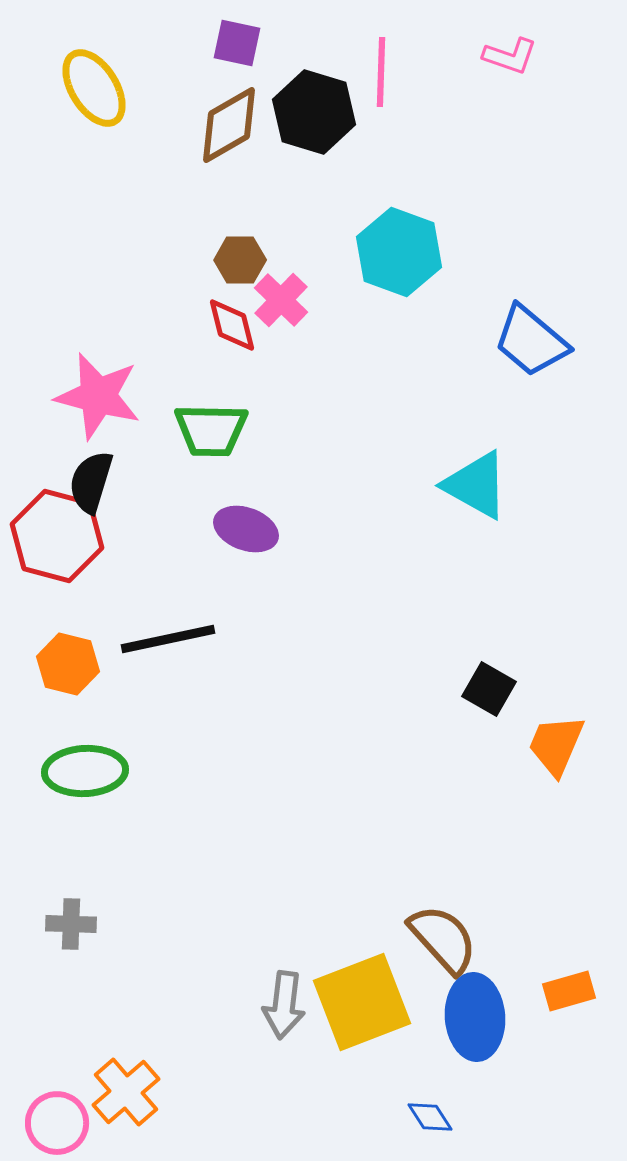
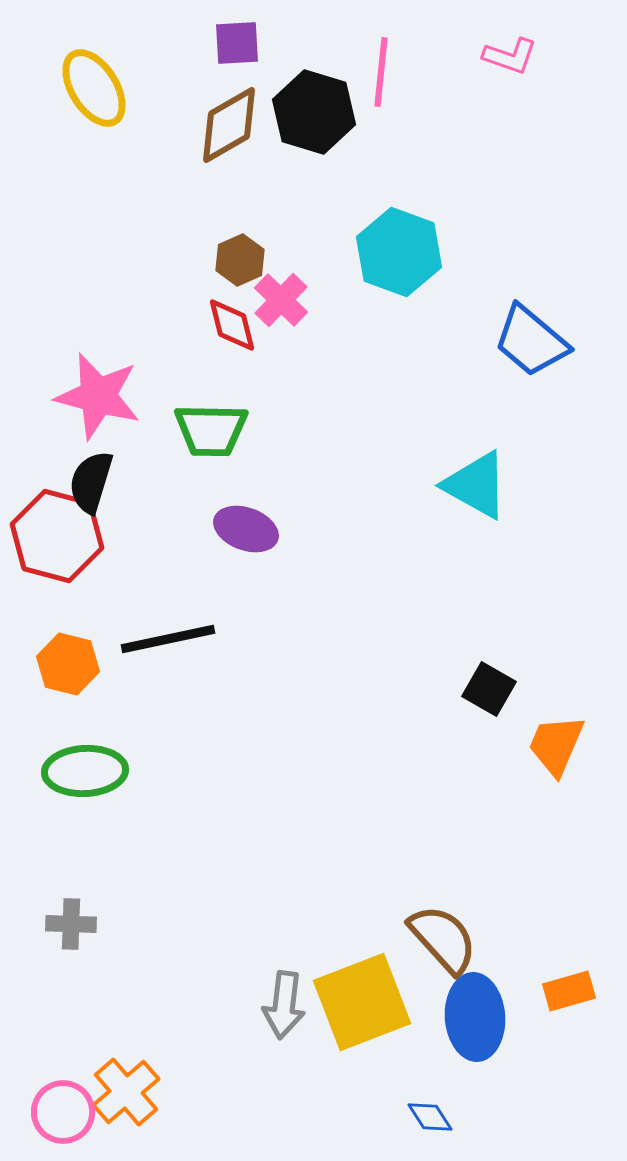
purple square: rotated 15 degrees counterclockwise
pink line: rotated 4 degrees clockwise
brown hexagon: rotated 24 degrees counterclockwise
pink circle: moved 6 px right, 11 px up
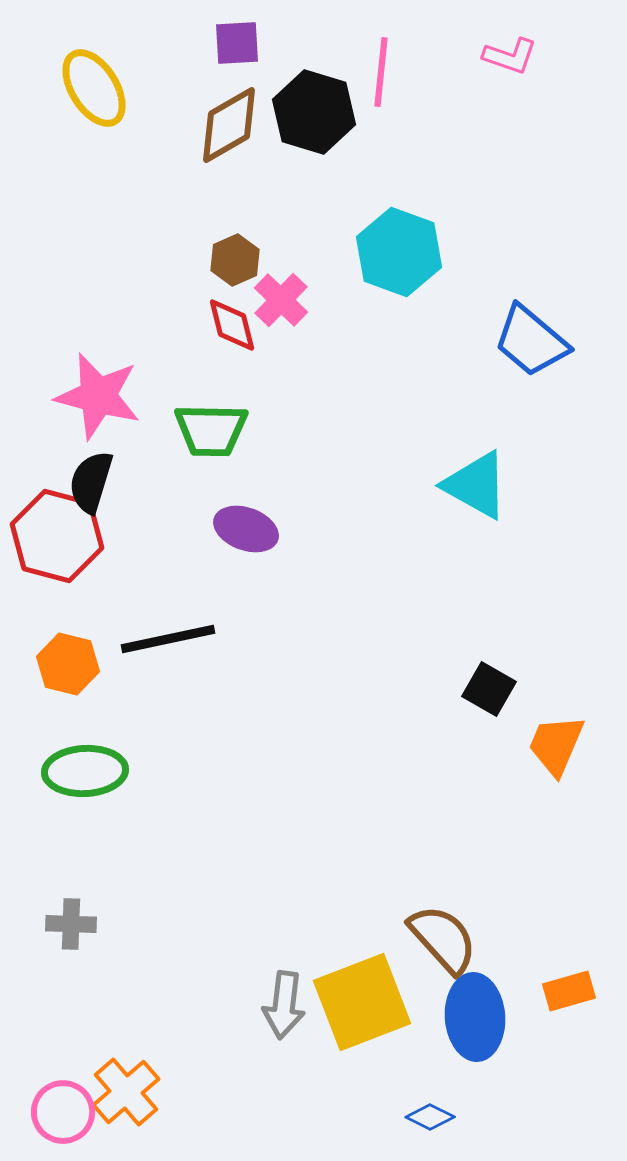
brown hexagon: moved 5 px left
blue diamond: rotated 30 degrees counterclockwise
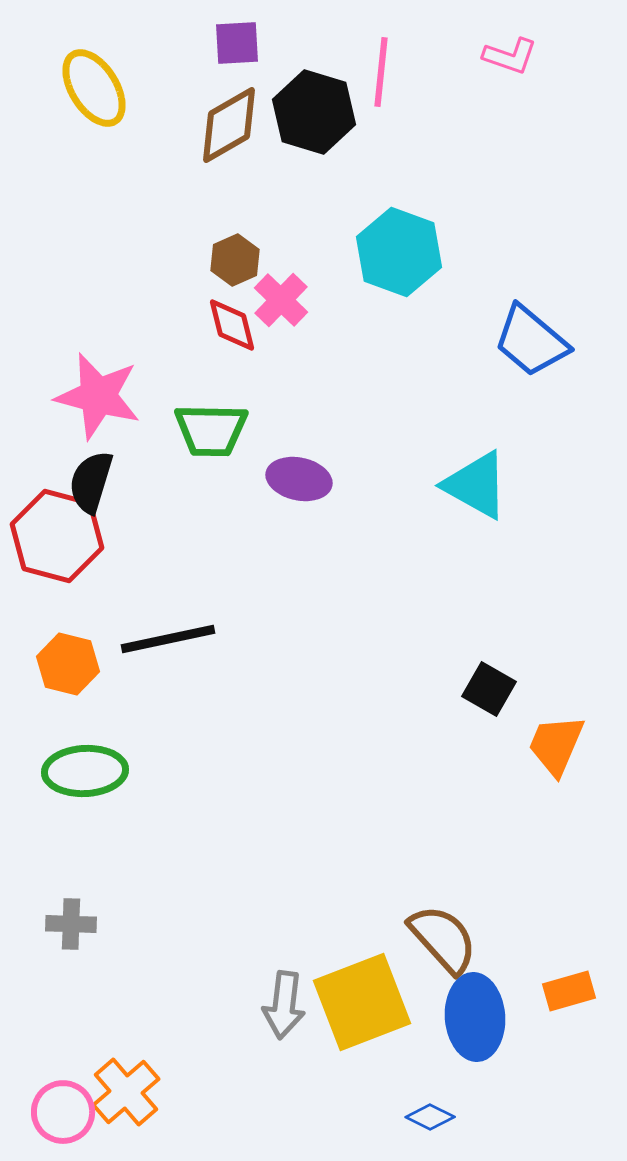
purple ellipse: moved 53 px right, 50 px up; rotated 8 degrees counterclockwise
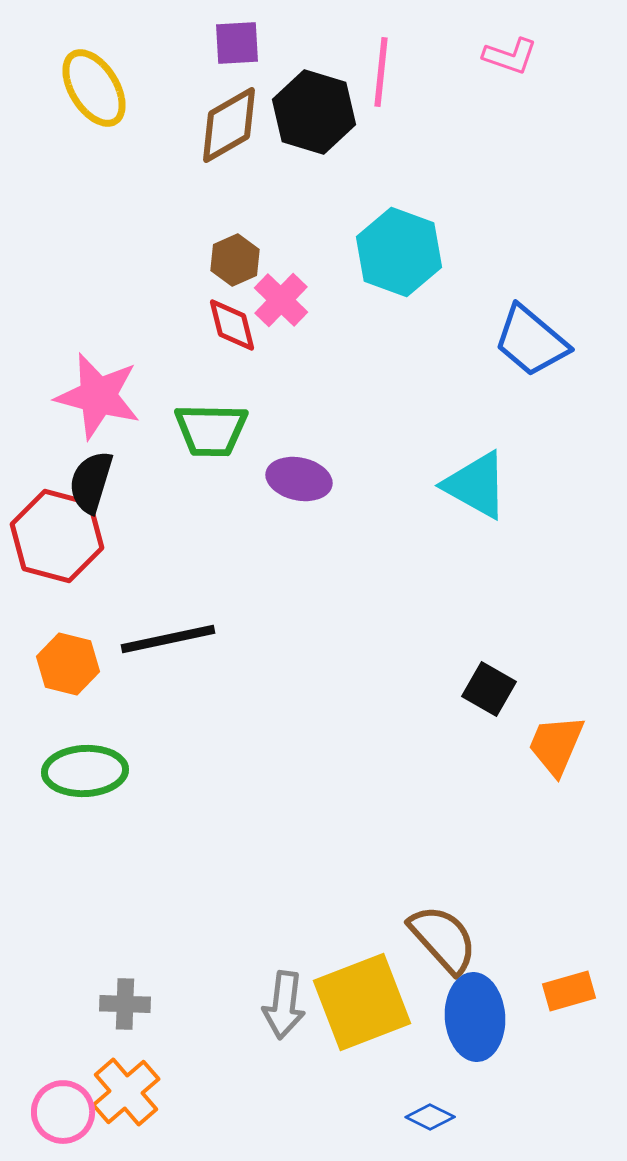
gray cross: moved 54 px right, 80 px down
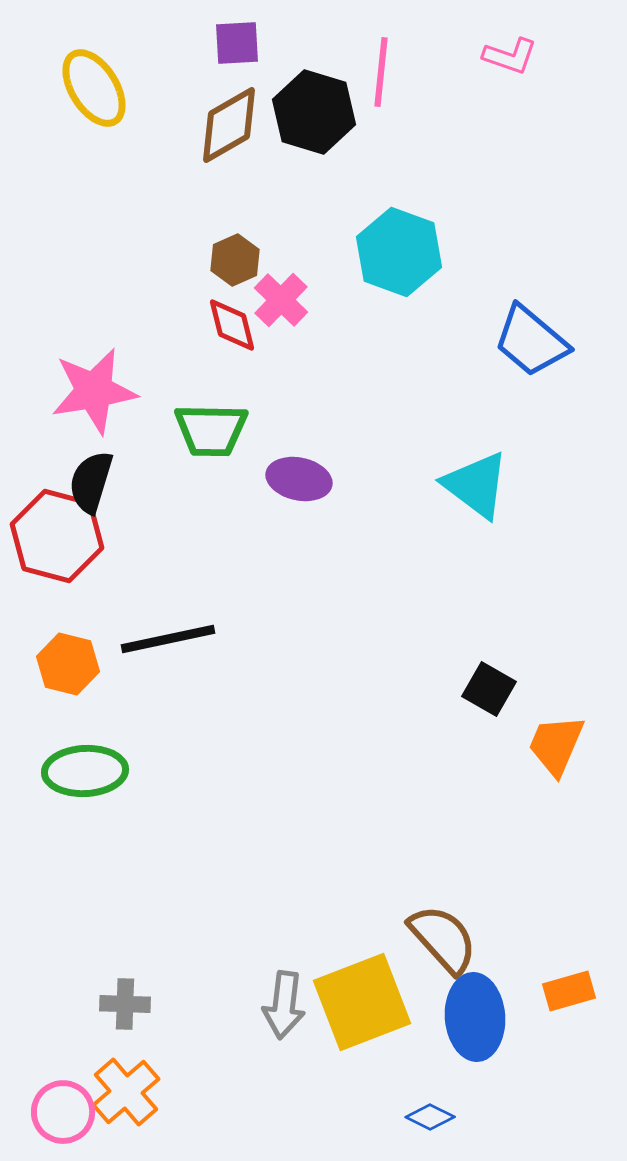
pink star: moved 4 px left, 5 px up; rotated 24 degrees counterclockwise
cyan triangle: rotated 8 degrees clockwise
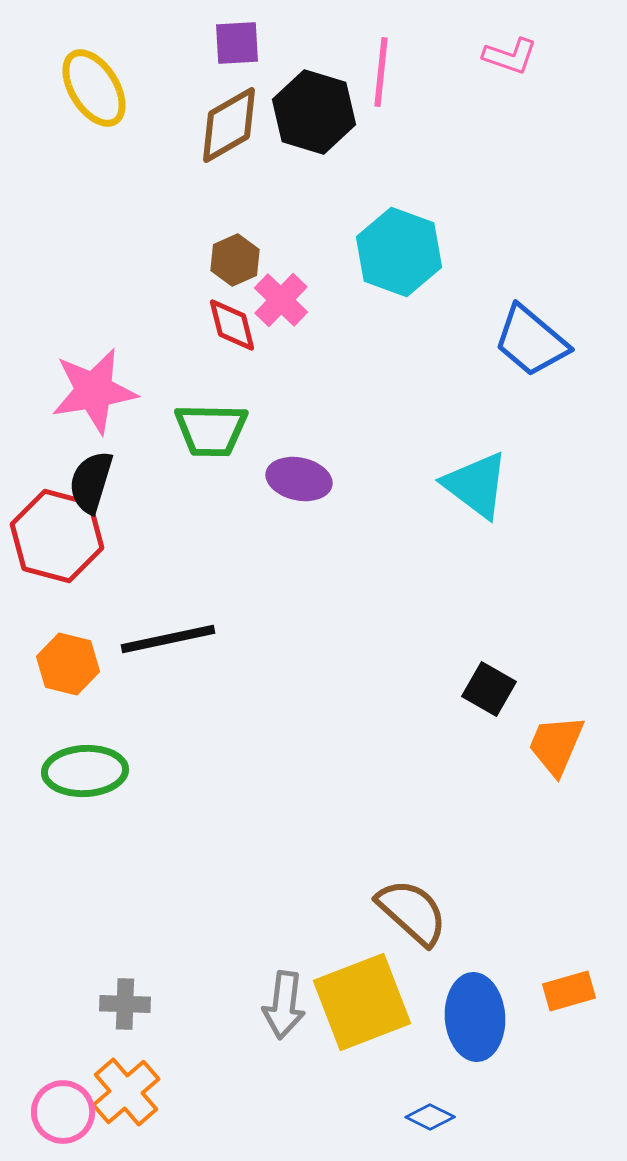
brown semicircle: moved 31 px left, 27 px up; rotated 6 degrees counterclockwise
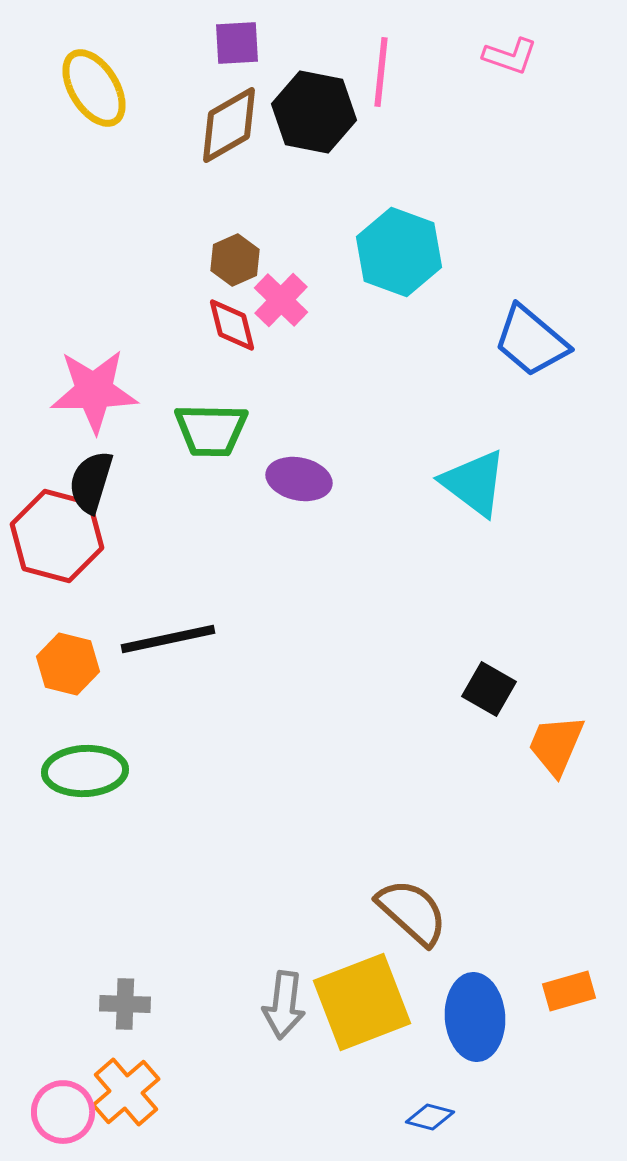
black hexagon: rotated 6 degrees counterclockwise
pink star: rotated 8 degrees clockwise
cyan triangle: moved 2 px left, 2 px up
blue diamond: rotated 12 degrees counterclockwise
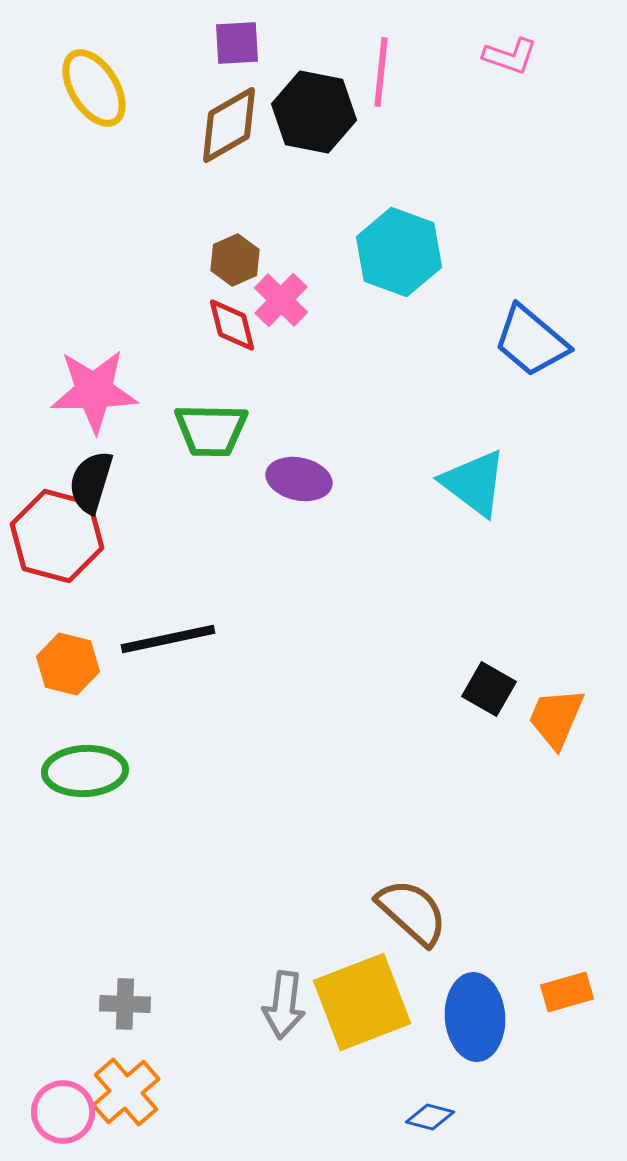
orange trapezoid: moved 27 px up
orange rectangle: moved 2 px left, 1 px down
